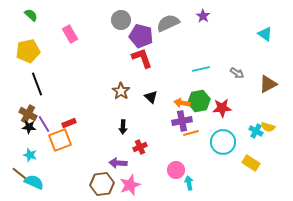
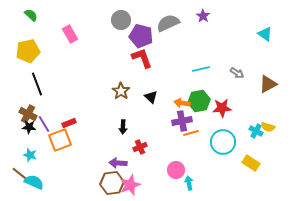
brown hexagon: moved 10 px right, 1 px up
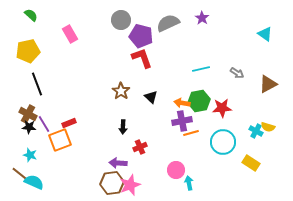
purple star: moved 1 px left, 2 px down
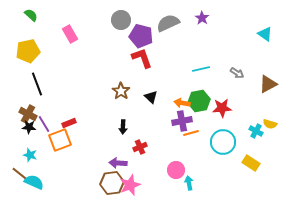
yellow semicircle: moved 2 px right, 3 px up
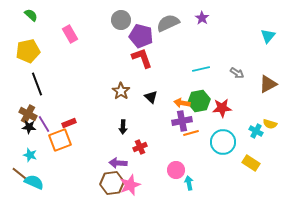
cyan triangle: moved 3 px right, 2 px down; rotated 35 degrees clockwise
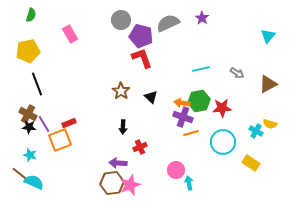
green semicircle: rotated 64 degrees clockwise
purple cross: moved 1 px right, 4 px up; rotated 30 degrees clockwise
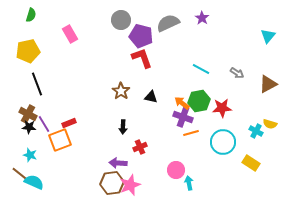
cyan line: rotated 42 degrees clockwise
black triangle: rotated 32 degrees counterclockwise
orange arrow: rotated 28 degrees clockwise
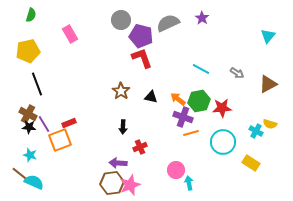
orange arrow: moved 4 px left, 4 px up
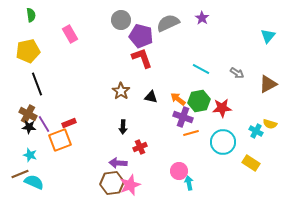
green semicircle: rotated 24 degrees counterclockwise
pink circle: moved 3 px right, 1 px down
brown line: rotated 60 degrees counterclockwise
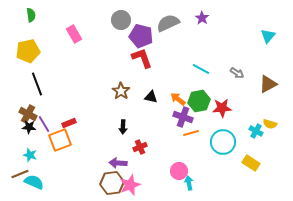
pink rectangle: moved 4 px right
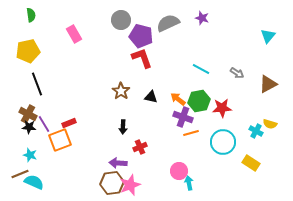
purple star: rotated 16 degrees counterclockwise
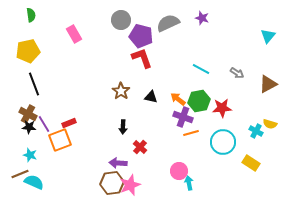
black line: moved 3 px left
red cross: rotated 24 degrees counterclockwise
